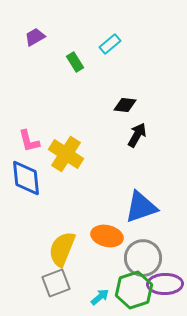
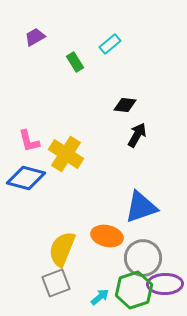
blue diamond: rotated 69 degrees counterclockwise
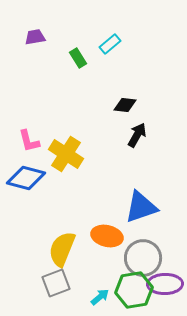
purple trapezoid: rotated 20 degrees clockwise
green rectangle: moved 3 px right, 4 px up
green hexagon: rotated 9 degrees clockwise
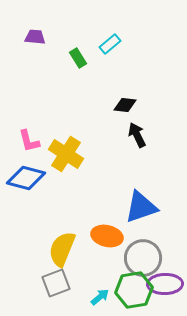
purple trapezoid: rotated 15 degrees clockwise
black arrow: rotated 55 degrees counterclockwise
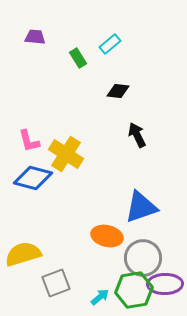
black diamond: moved 7 px left, 14 px up
blue diamond: moved 7 px right
yellow semicircle: moved 39 px left, 5 px down; rotated 51 degrees clockwise
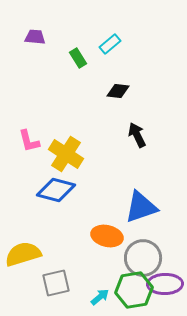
blue diamond: moved 23 px right, 12 px down
gray square: rotated 8 degrees clockwise
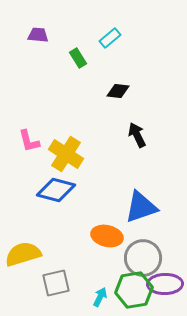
purple trapezoid: moved 3 px right, 2 px up
cyan rectangle: moved 6 px up
cyan arrow: rotated 24 degrees counterclockwise
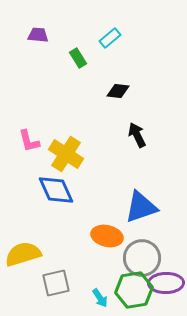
blue diamond: rotated 51 degrees clockwise
gray circle: moved 1 px left
purple ellipse: moved 1 px right, 1 px up
cyan arrow: moved 1 px down; rotated 120 degrees clockwise
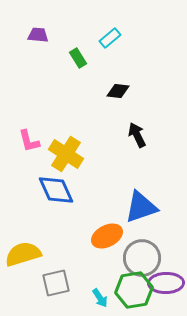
orange ellipse: rotated 40 degrees counterclockwise
